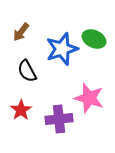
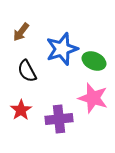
green ellipse: moved 22 px down
pink star: moved 4 px right
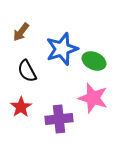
red star: moved 3 px up
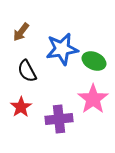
blue star: rotated 8 degrees clockwise
pink star: moved 1 px down; rotated 20 degrees clockwise
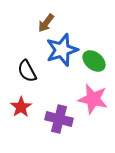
brown arrow: moved 25 px right, 9 px up
blue star: moved 1 px down; rotated 8 degrees counterclockwise
green ellipse: rotated 15 degrees clockwise
pink star: rotated 24 degrees counterclockwise
purple cross: rotated 20 degrees clockwise
